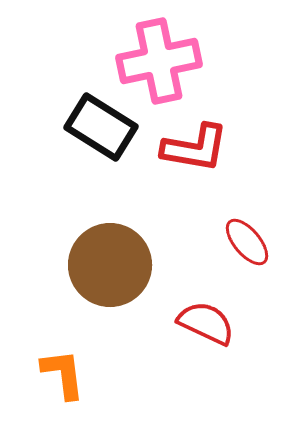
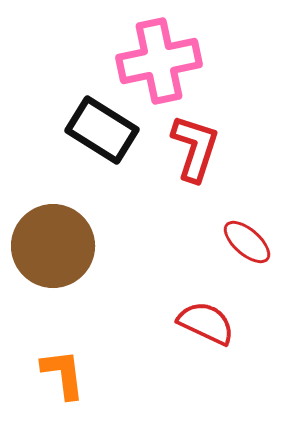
black rectangle: moved 1 px right, 3 px down
red L-shape: rotated 82 degrees counterclockwise
red ellipse: rotated 9 degrees counterclockwise
brown circle: moved 57 px left, 19 px up
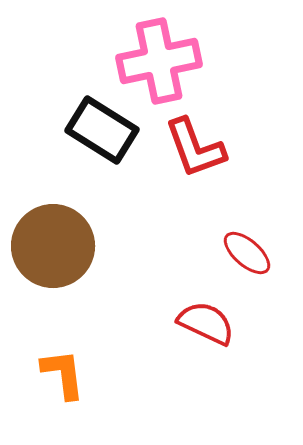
red L-shape: rotated 142 degrees clockwise
red ellipse: moved 11 px down
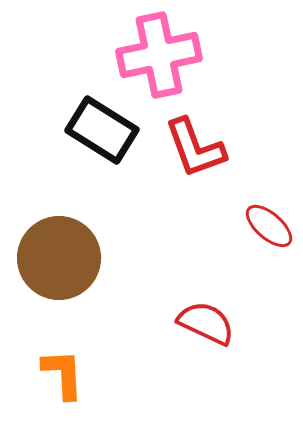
pink cross: moved 6 px up
brown circle: moved 6 px right, 12 px down
red ellipse: moved 22 px right, 27 px up
orange L-shape: rotated 4 degrees clockwise
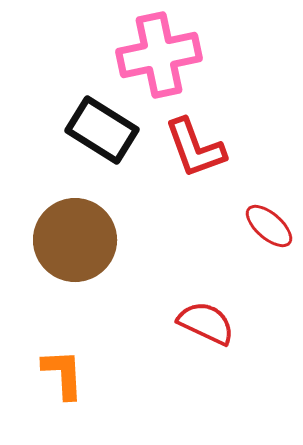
brown circle: moved 16 px right, 18 px up
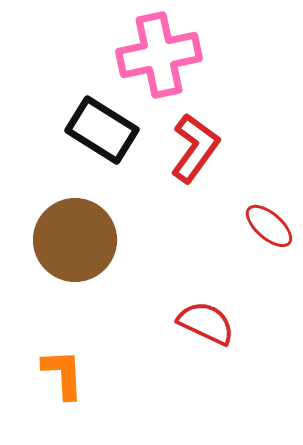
red L-shape: rotated 124 degrees counterclockwise
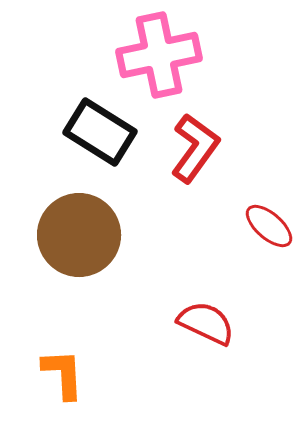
black rectangle: moved 2 px left, 2 px down
brown circle: moved 4 px right, 5 px up
